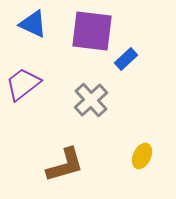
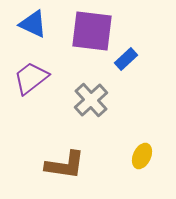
purple trapezoid: moved 8 px right, 6 px up
brown L-shape: rotated 24 degrees clockwise
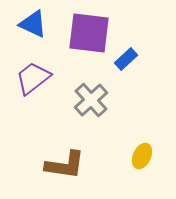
purple square: moved 3 px left, 2 px down
purple trapezoid: moved 2 px right
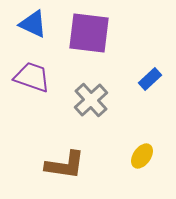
blue rectangle: moved 24 px right, 20 px down
purple trapezoid: moved 1 px left, 1 px up; rotated 57 degrees clockwise
yellow ellipse: rotated 10 degrees clockwise
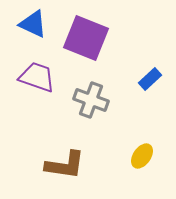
purple square: moved 3 px left, 5 px down; rotated 15 degrees clockwise
purple trapezoid: moved 5 px right
gray cross: rotated 28 degrees counterclockwise
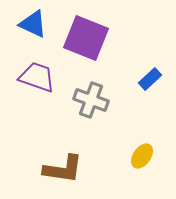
brown L-shape: moved 2 px left, 4 px down
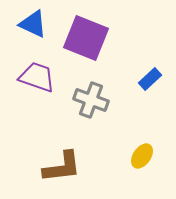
brown L-shape: moved 1 px left, 2 px up; rotated 15 degrees counterclockwise
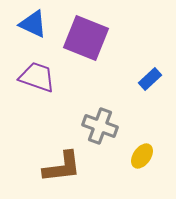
gray cross: moved 9 px right, 26 px down
